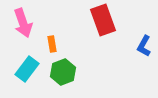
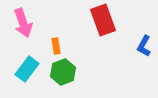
orange rectangle: moved 4 px right, 2 px down
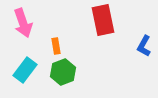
red rectangle: rotated 8 degrees clockwise
cyan rectangle: moved 2 px left, 1 px down
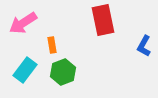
pink arrow: rotated 76 degrees clockwise
orange rectangle: moved 4 px left, 1 px up
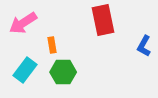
green hexagon: rotated 20 degrees clockwise
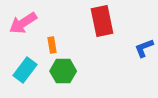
red rectangle: moved 1 px left, 1 px down
blue L-shape: moved 2 px down; rotated 40 degrees clockwise
green hexagon: moved 1 px up
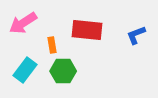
red rectangle: moved 15 px left, 9 px down; rotated 72 degrees counterclockwise
blue L-shape: moved 8 px left, 13 px up
